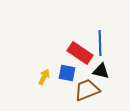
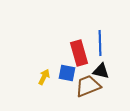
red rectangle: moved 1 px left; rotated 40 degrees clockwise
brown trapezoid: moved 1 px right, 4 px up
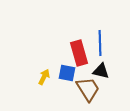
brown trapezoid: moved 3 px down; rotated 80 degrees clockwise
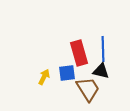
blue line: moved 3 px right, 6 px down
blue square: rotated 18 degrees counterclockwise
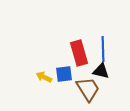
blue square: moved 3 px left, 1 px down
yellow arrow: rotated 91 degrees counterclockwise
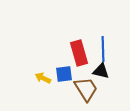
yellow arrow: moved 1 px left, 1 px down
brown trapezoid: moved 2 px left
